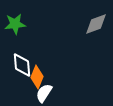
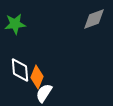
gray diamond: moved 2 px left, 5 px up
white diamond: moved 2 px left, 5 px down
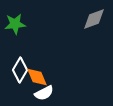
white diamond: rotated 35 degrees clockwise
orange diamond: rotated 45 degrees counterclockwise
white semicircle: rotated 150 degrees counterclockwise
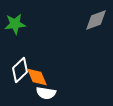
gray diamond: moved 2 px right, 1 px down
white diamond: rotated 15 degrees clockwise
white semicircle: moved 2 px right; rotated 36 degrees clockwise
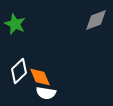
green star: rotated 30 degrees clockwise
white diamond: moved 1 px left, 1 px down
orange diamond: moved 3 px right
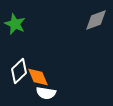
orange diamond: moved 2 px left
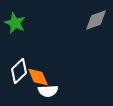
green star: moved 1 px up
white semicircle: moved 2 px right, 2 px up; rotated 12 degrees counterclockwise
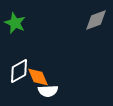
white diamond: rotated 15 degrees clockwise
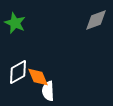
white diamond: moved 1 px left, 1 px down
white semicircle: rotated 90 degrees clockwise
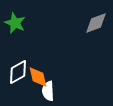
gray diamond: moved 3 px down
orange diamond: rotated 10 degrees clockwise
